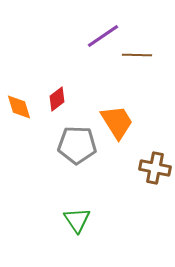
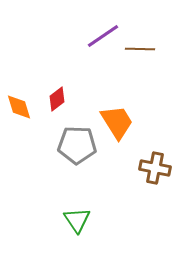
brown line: moved 3 px right, 6 px up
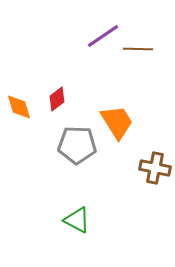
brown line: moved 2 px left
green triangle: rotated 28 degrees counterclockwise
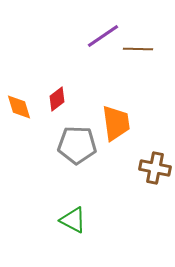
orange trapezoid: moved 1 px left, 1 px down; rotated 24 degrees clockwise
green triangle: moved 4 px left
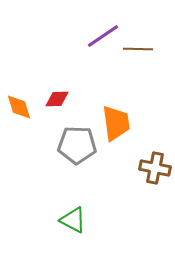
red diamond: rotated 35 degrees clockwise
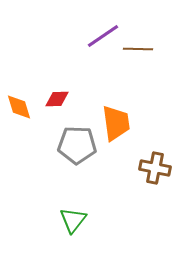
green triangle: rotated 40 degrees clockwise
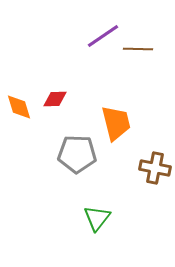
red diamond: moved 2 px left
orange trapezoid: rotated 6 degrees counterclockwise
gray pentagon: moved 9 px down
green triangle: moved 24 px right, 2 px up
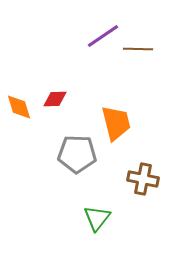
brown cross: moved 12 px left, 11 px down
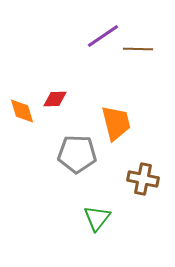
orange diamond: moved 3 px right, 4 px down
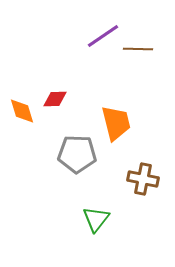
green triangle: moved 1 px left, 1 px down
